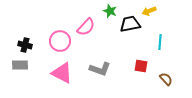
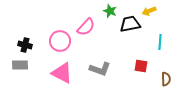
brown semicircle: rotated 40 degrees clockwise
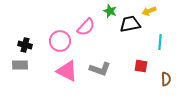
pink triangle: moved 5 px right, 2 px up
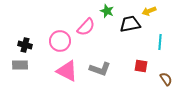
green star: moved 3 px left
brown semicircle: rotated 32 degrees counterclockwise
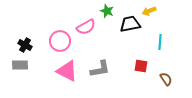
pink semicircle: rotated 18 degrees clockwise
black cross: rotated 16 degrees clockwise
gray L-shape: rotated 30 degrees counterclockwise
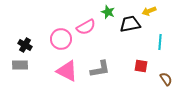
green star: moved 1 px right, 1 px down
pink circle: moved 1 px right, 2 px up
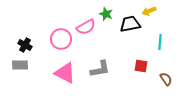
green star: moved 2 px left, 2 px down
pink triangle: moved 2 px left, 2 px down
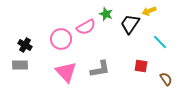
black trapezoid: rotated 45 degrees counterclockwise
cyan line: rotated 49 degrees counterclockwise
pink triangle: moved 1 px right, 1 px up; rotated 20 degrees clockwise
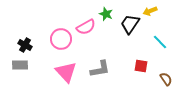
yellow arrow: moved 1 px right
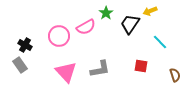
green star: moved 1 px up; rotated 16 degrees clockwise
pink circle: moved 2 px left, 3 px up
gray rectangle: rotated 56 degrees clockwise
brown semicircle: moved 9 px right, 4 px up; rotated 16 degrees clockwise
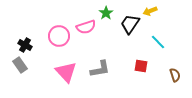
pink semicircle: rotated 12 degrees clockwise
cyan line: moved 2 px left
